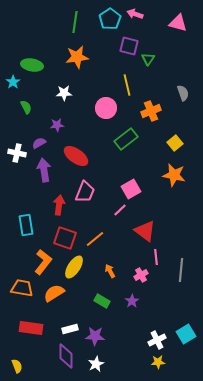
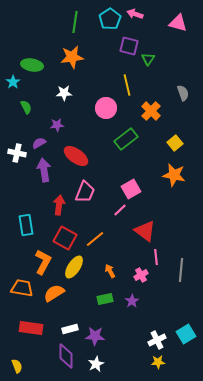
orange star at (77, 57): moved 5 px left
orange cross at (151, 111): rotated 24 degrees counterclockwise
red square at (65, 238): rotated 10 degrees clockwise
orange L-shape at (43, 262): rotated 10 degrees counterclockwise
green rectangle at (102, 301): moved 3 px right, 2 px up; rotated 42 degrees counterclockwise
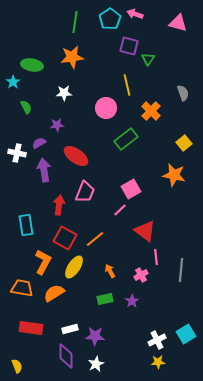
yellow square at (175, 143): moved 9 px right
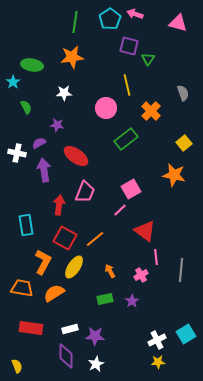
purple star at (57, 125): rotated 16 degrees clockwise
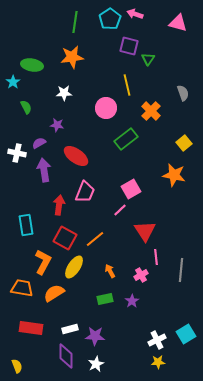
red triangle at (145, 231): rotated 20 degrees clockwise
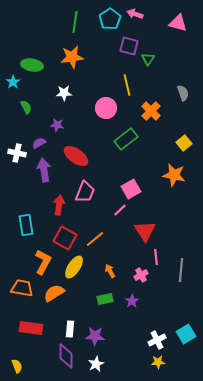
white rectangle at (70, 329): rotated 70 degrees counterclockwise
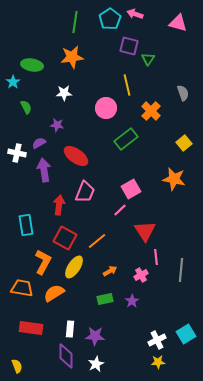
orange star at (174, 175): moved 4 px down
orange line at (95, 239): moved 2 px right, 2 px down
orange arrow at (110, 271): rotated 88 degrees clockwise
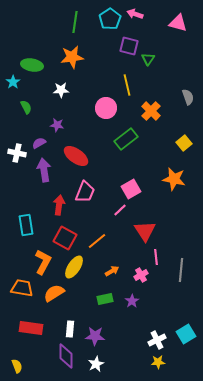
white star at (64, 93): moved 3 px left, 3 px up
gray semicircle at (183, 93): moved 5 px right, 4 px down
orange arrow at (110, 271): moved 2 px right
